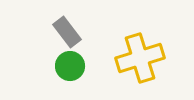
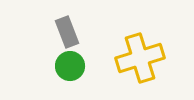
gray rectangle: rotated 16 degrees clockwise
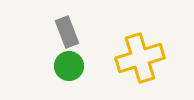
green circle: moved 1 px left
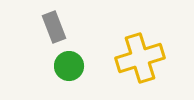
gray rectangle: moved 13 px left, 5 px up
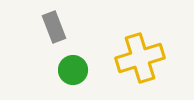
green circle: moved 4 px right, 4 px down
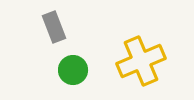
yellow cross: moved 1 px right, 3 px down; rotated 6 degrees counterclockwise
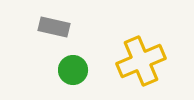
gray rectangle: rotated 56 degrees counterclockwise
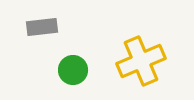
gray rectangle: moved 12 px left; rotated 20 degrees counterclockwise
